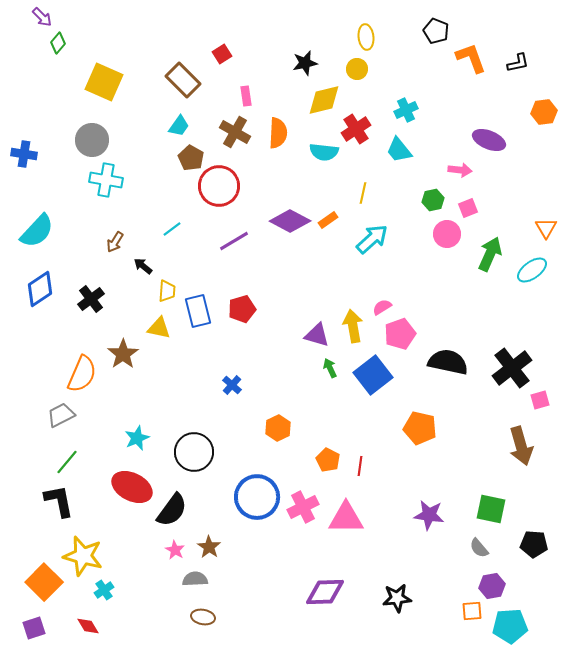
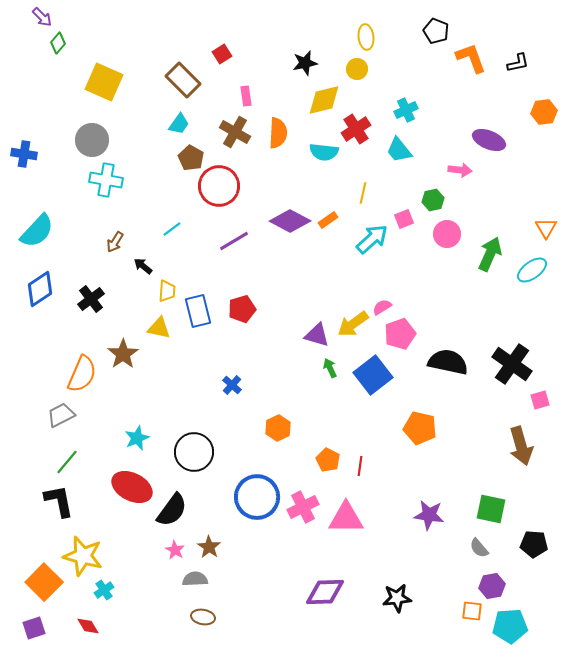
cyan trapezoid at (179, 126): moved 2 px up
pink square at (468, 208): moved 64 px left, 11 px down
yellow arrow at (353, 326): moved 2 px up; rotated 116 degrees counterclockwise
black cross at (512, 368): moved 4 px up; rotated 18 degrees counterclockwise
orange square at (472, 611): rotated 10 degrees clockwise
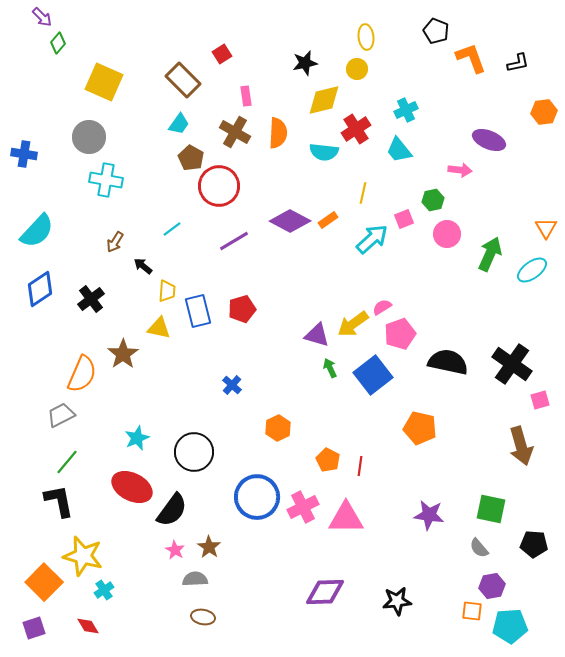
gray circle at (92, 140): moved 3 px left, 3 px up
black star at (397, 598): moved 3 px down
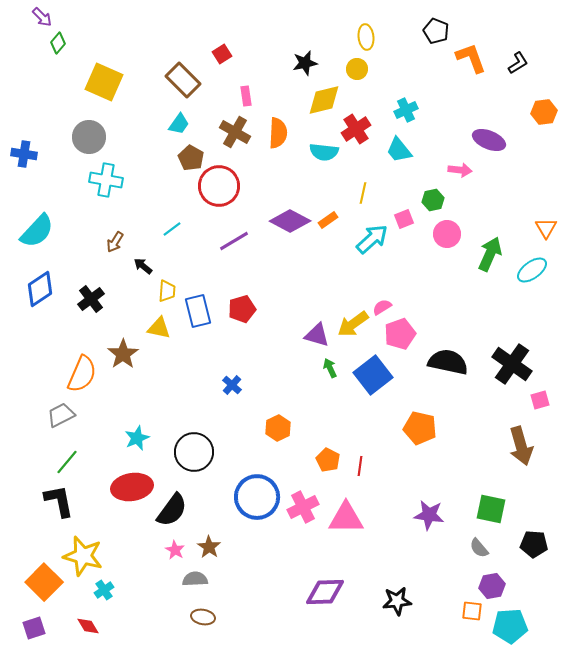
black L-shape at (518, 63): rotated 20 degrees counterclockwise
red ellipse at (132, 487): rotated 36 degrees counterclockwise
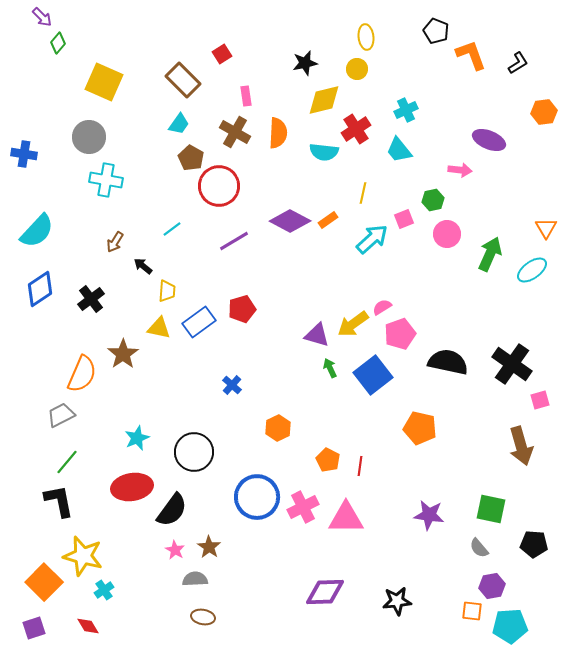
orange L-shape at (471, 58): moved 3 px up
blue rectangle at (198, 311): moved 1 px right, 11 px down; rotated 68 degrees clockwise
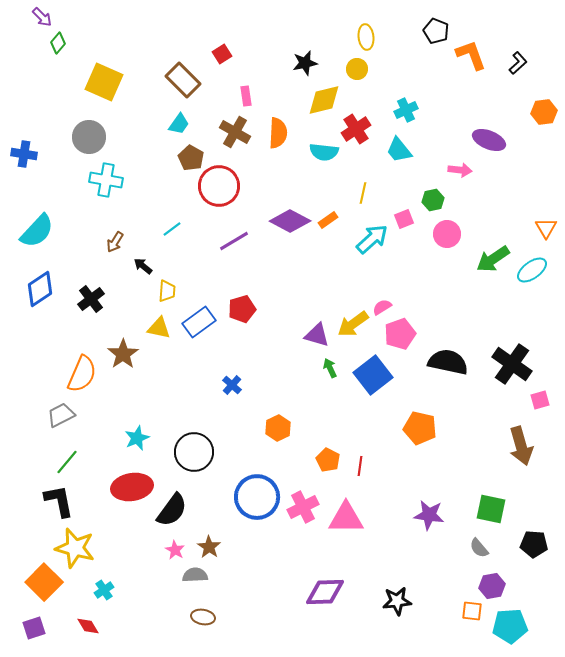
black L-shape at (518, 63): rotated 10 degrees counterclockwise
green arrow at (490, 254): moved 3 px right, 5 px down; rotated 148 degrees counterclockwise
yellow star at (83, 556): moved 8 px left, 8 px up
gray semicircle at (195, 579): moved 4 px up
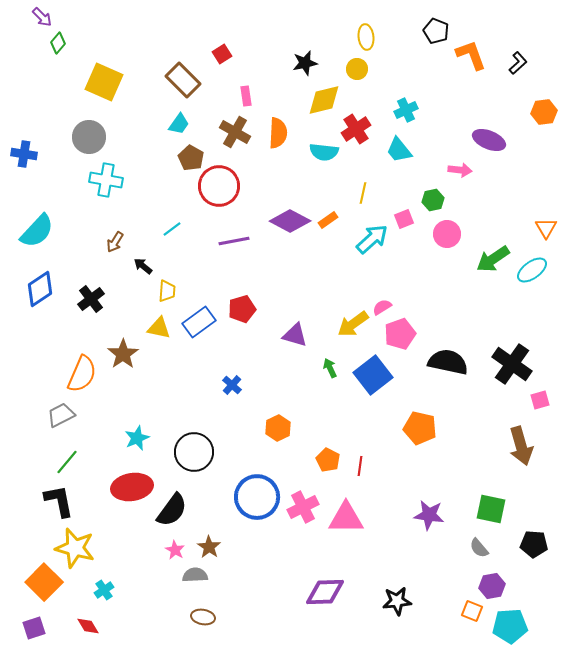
purple line at (234, 241): rotated 20 degrees clockwise
purple triangle at (317, 335): moved 22 px left
orange square at (472, 611): rotated 15 degrees clockwise
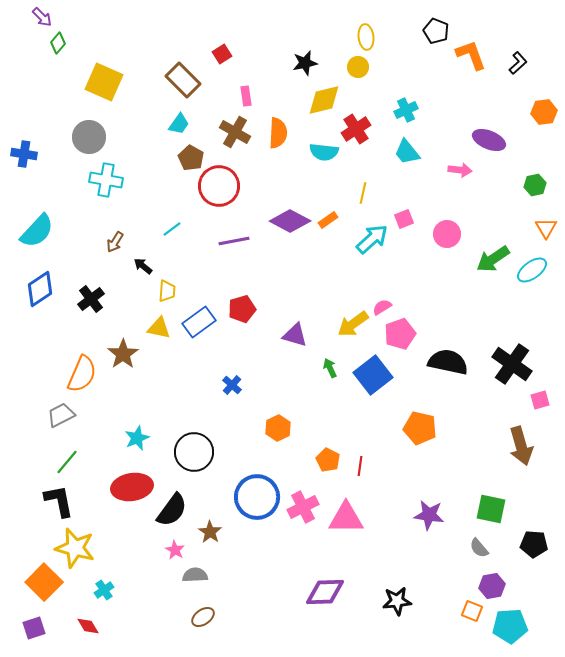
yellow circle at (357, 69): moved 1 px right, 2 px up
cyan trapezoid at (399, 150): moved 8 px right, 2 px down
green hexagon at (433, 200): moved 102 px right, 15 px up
brown star at (209, 547): moved 1 px right, 15 px up
brown ellipse at (203, 617): rotated 45 degrees counterclockwise
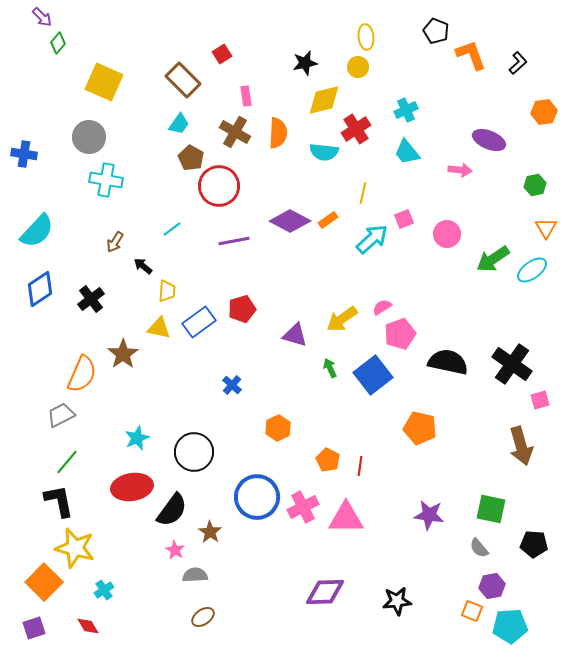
yellow arrow at (353, 324): moved 11 px left, 5 px up
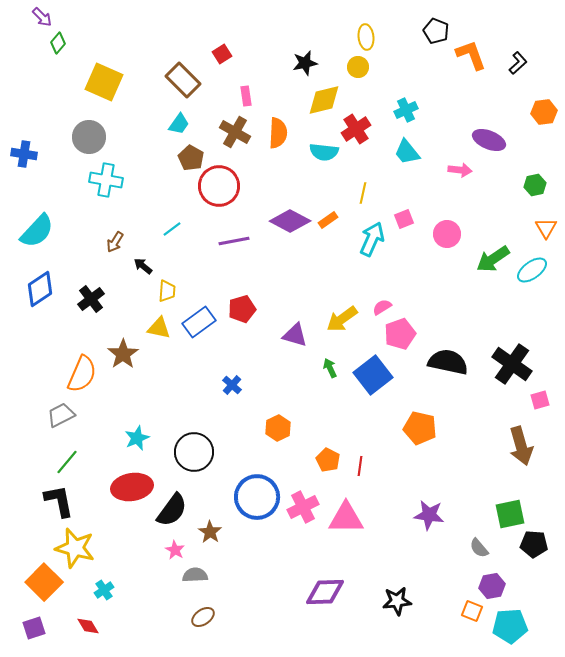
cyan arrow at (372, 239): rotated 24 degrees counterclockwise
green square at (491, 509): moved 19 px right, 5 px down; rotated 24 degrees counterclockwise
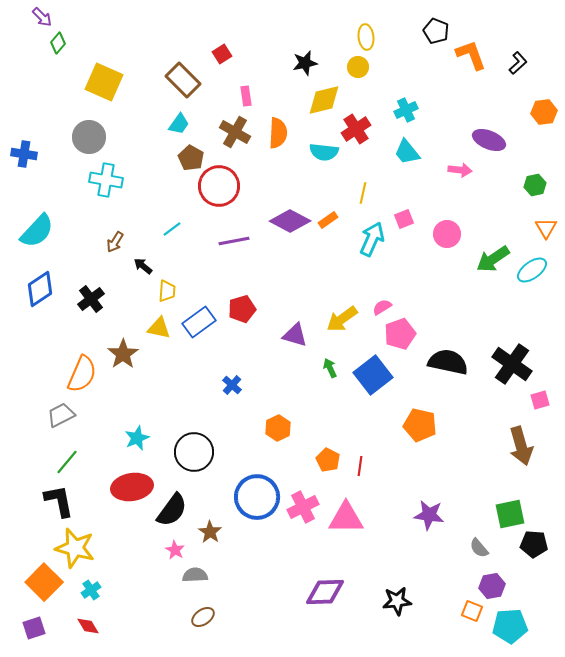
orange pentagon at (420, 428): moved 3 px up
cyan cross at (104, 590): moved 13 px left
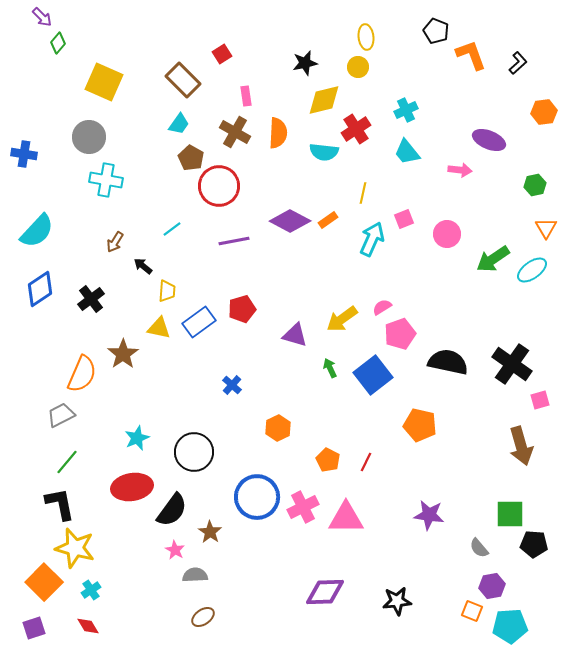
red line at (360, 466): moved 6 px right, 4 px up; rotated 18 degrees clockwise
black L-shape at (59, 501): moved 1 px right, 3 px down
green square at (510, 514): rotated 12 degrees clockwise
